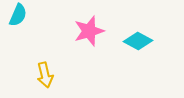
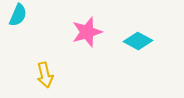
pink star: moved 2 px left, 1 px down
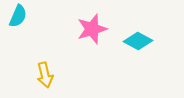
cyan semicircle: moved 1 px down
pink star: moved 5 px right, 3 px up
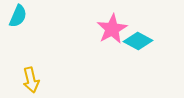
pink star: moved 20 px right; rotated 12 degrees counterclockwise
yellow arrow: moved 14 px left, 5 px down
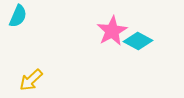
pink star: moved 2 px down
yellow arrow: rotated 60 degrees clockwise
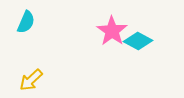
cyan semicircle: moved 8 px right, 6 px down
pink star: rotated 8 degrees counterclockwise
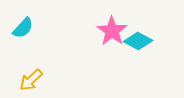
cyan semicircle: moved 3 px left, 6 px down; rotated 20 degrees clockwise
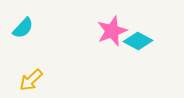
pink star: rotated 16 degrees clockwise
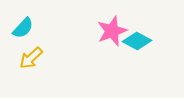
cyan diamond: moved 1 px left
yellow arrow: moved 22 px up
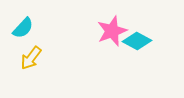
yellow arrow: rotated 10 degrees counterclockwise
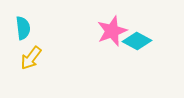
cyan semicircle: rotated 50 degrees counterclockwise
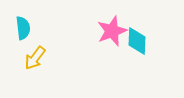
cyan diamond: rotated 64 degrees clockwise
yellow arrow: moved 4 px right
